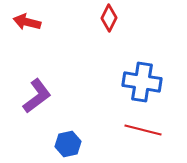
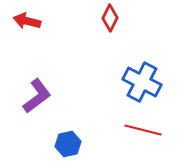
red diamond: moved 1 px right
red arrow: moved 1 px up
blue cross: rotated 18 degrees clockwise
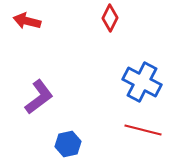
purple L-shape: moved 2 px right, 1 px down
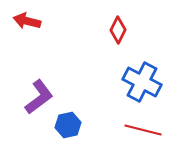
red diamond: moved 8 px right, 12 px down
blue hexagon: moved 19 px up
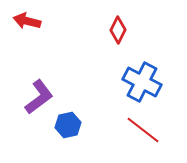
red line: rotated 24 degrees clockwise
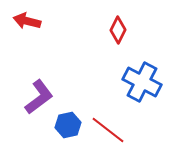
red line: moved 35 px left
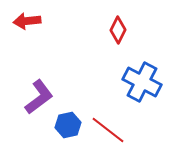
red arrow: rotated 20 degrees counterclockwise
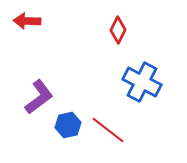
red arrow: rotated 8 degrees clockwise
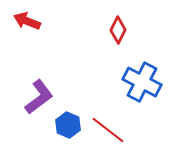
red arrow: rotated 20 degrees clockwise
blue hexagon: rotated 25 degrees counterclockwise
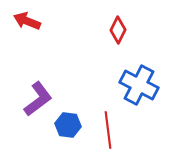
blue cross: moved 3 px left, 3 px down
purple L-shape: moved 1 px left, 2 px down
blue hexagon: rotated 15 degrees counterclockwise
red line: rotated 45 degrees clockwise
